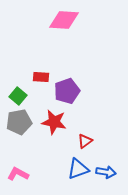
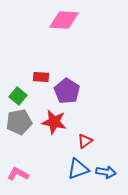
purple pentagon: rotated 20 degrees counterclockwise
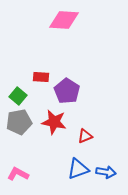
red triangle: moved 5 px up; rotated 14 degrees clockwise
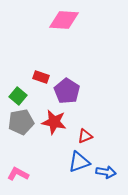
red rectangle: rotated 14 degrees clockwise
gray pentagon: moved 2 px right
blue triangle: moved 1 px right, 7 px up
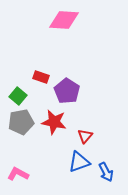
red triangle: rotated 28 degrees counterclockwise
blue arrow: rotated 54 degrees clockwise
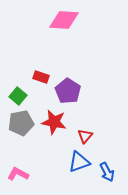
purple pentagon: moved 1 px right
gray pentagon: moved 1 px down
blue arrow: moved 1 px right
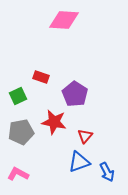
purple pentagon: moved 7 px right, 3 px down
green square: rotated 24 degrees clockwise
gray pentagon: moved 9 px down
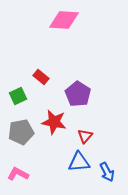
red rectangle: rotated 21 degrees clockwise
purple pentagon: moved 3 px right
blue triangle: rotated 15 degrees clockwise
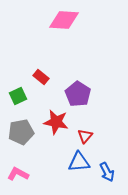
red star: moved 2 px right
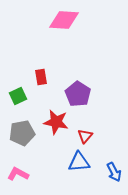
red rectangle: rotated 42 degrees clockwise
gray pentagon: moved 1 px right, 1 px down
blue arrow: moved 7 px right
